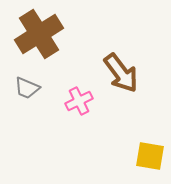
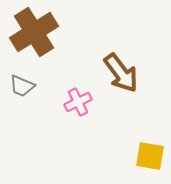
brown cross: moved 5 px left, 2 px up
gray trapezoid: moved 5 px left, 2 px up
pink cross: moved 1 px left, 1 px down
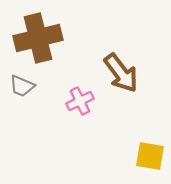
brown cross: moved 4 px right, 6 px down; rotated 18 degrees clockwise
pink cross: moved 2 px right, 1 px up
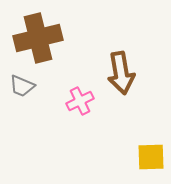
brown arrow: rotated 27 degrees clockwise
yellow square: moved 1 px right, 1 px down; rotated 12 degrees counterclockwise
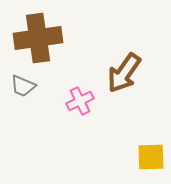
brown cross: rotated 6 degrees clockwise
brown arrow: moved 3 px right; rotated 45 degrees clockwise
gray trapezoid: moved 1 px right
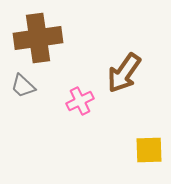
gray trapezoid: rotated 20 degrees clockwise
yellow square: moved 2 px left, 7 px up
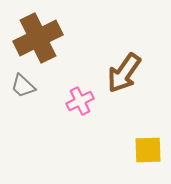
brown cross: rotated 18 degrees counterclockwise
yellow square: moved 1 px left
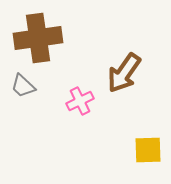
brown cross: rotated 18 degrees clockwise
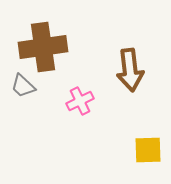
brown cross: moved 5 px right, 9 px down
brown arrow: moved 6 px right, 3 px up; rotated 42 degrees counterclockwise
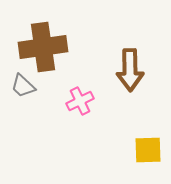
brown arrow: rotated 6 degrees clockwise
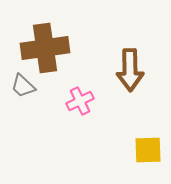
brown cross: moved 2 px right, 1 px down
